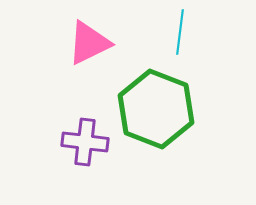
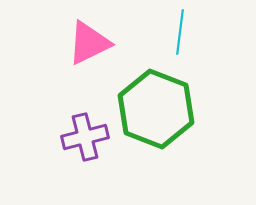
purple cross: moved 5 px up; rotated 21 degrees counterclockwise
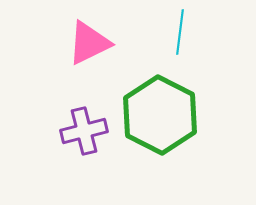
green hexagon: moved 4 px right, 6 px down; rotated 6 degrees clockwise
purple cross: moved 1 px left, 6 px up
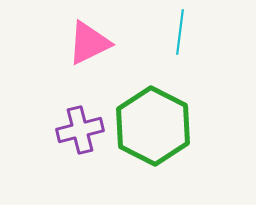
green hexagon: moved 7 px left, 11 px down
purple cross: moved 4 px left, 1 px up
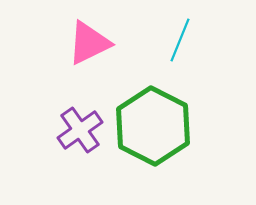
cyan line: moved 8 px down; rotated 15 degrees clockwise
purple cross: rotated 21 degrees counterclockwise
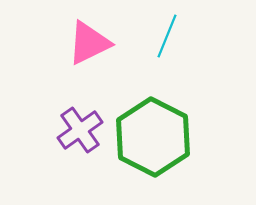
cyan line: moved 13 px left, 4 px up
green hexagon: moved 11 px down
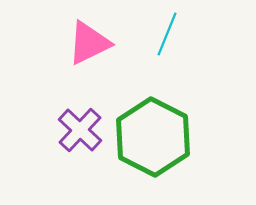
cyan line: moved 2 px up
purple cross: rotated 12 degrees counterclockwise
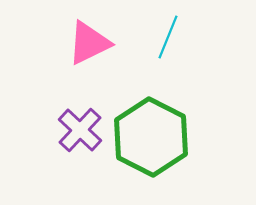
cyan line: moved 1 px right, 3 px down
green hexagon: moved 2 px left
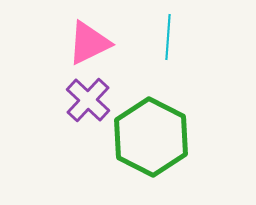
cyan line: rotated 18 degrees counterclockwise
purple cross: moved 8 px right, 30 px up
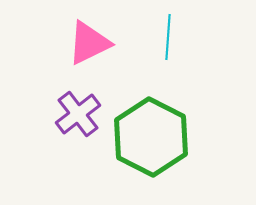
purple cross: moved 10 px left, 14 px down; rotated 9 degrees clockwise
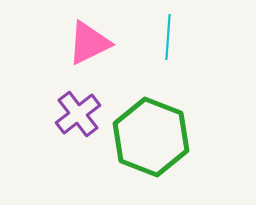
green hexagon: rotated 6 degrees counterclockwise
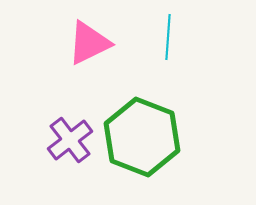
purple cross: moved 8 px left, 26 px down
green hexagon: moved 9 px left
